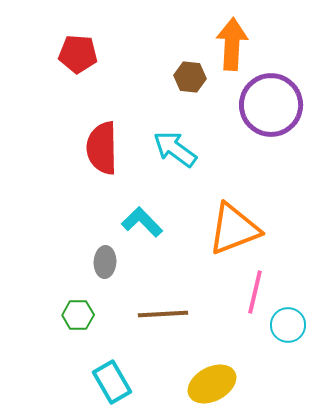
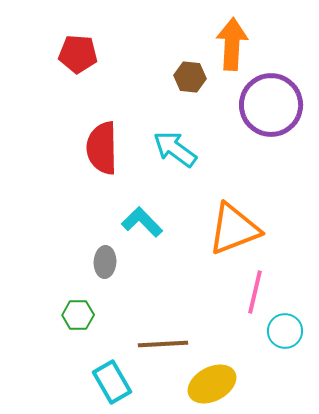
brown line: moved 30 px down
cyan circle: moved 3 px left, 6 px down
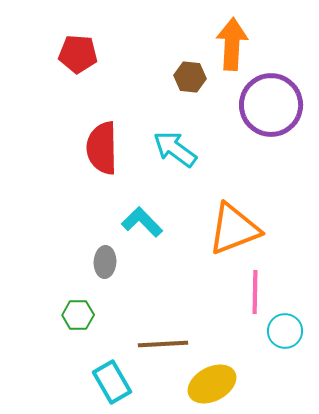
pink line: rotated 12 degrees counterclockwise
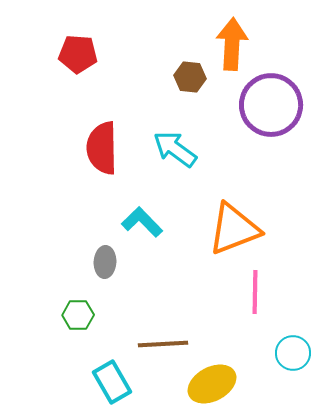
cyan circle: moved 8 px right, 22 px down
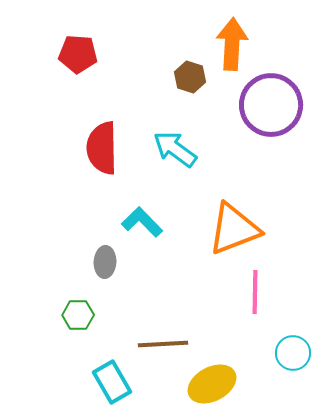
brown hexagon: rotated 12 degrees clockwise
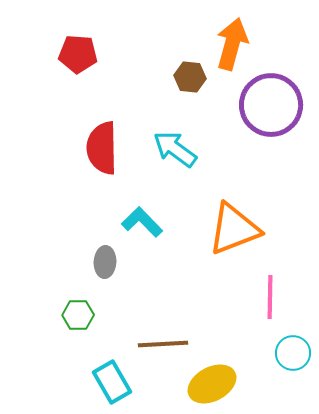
orange arrow: rotated 12 degrees clockwise
brown hexagon: rotated 12 degrees counterclockwise
pink line: moved 15 px right, 5 px down
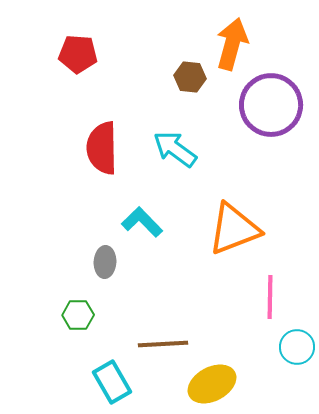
cyan circle: moved 4 px right, 6 px up
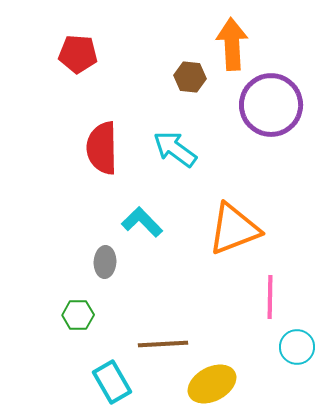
orange arrow: rotated 18 degrees counterclockwise
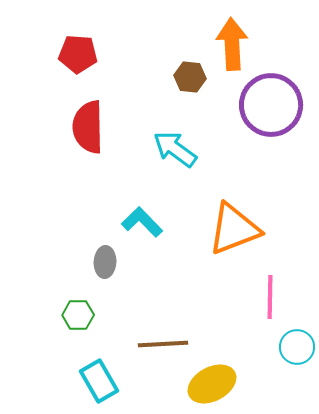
red semicircle: moved 14 px left, 21 px up
cyan rectangle: moved 13 px left, 1 px up
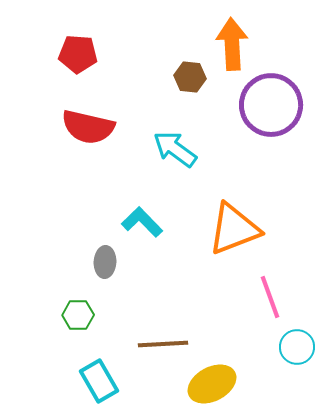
red semicircle: rotated 76 degrees counterclockwise
pink line: rotated 21 degrees counterclockwise
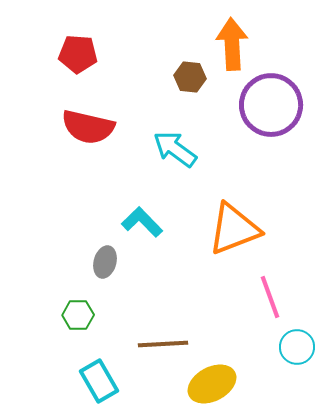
gray ellipse: rotated 12 degrees clockwise
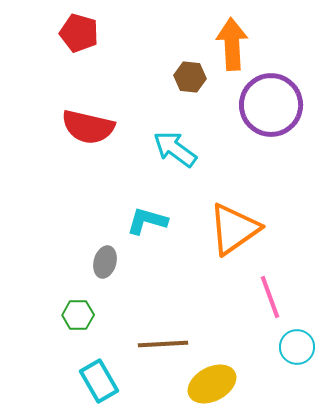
red pentagon: moved 1 px right, 21 px up; rotated 12 degrees clockwise
cyan L-shape: moved 5 px right, 1 px up; rotated 30 degrees counterclockwise
orange triangle: rotated 14 degrees counterclockwise
